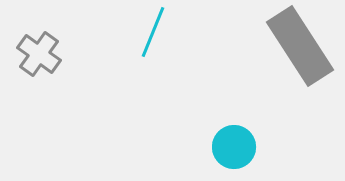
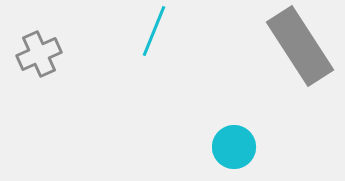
cyan line: moved 1 px right, 1 px up
gray cross: rotated 30 degrees clockwise
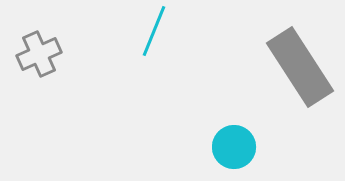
gray rectangle: moved 21 px down
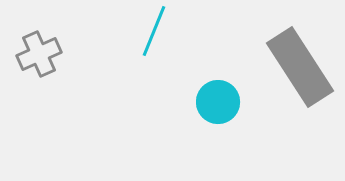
cyan circle: moved 16 px left, 45 px up
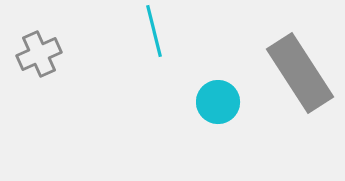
cyan line: rotated 36 degrees counterclockwise
gray rectangle: moved 6 px down
